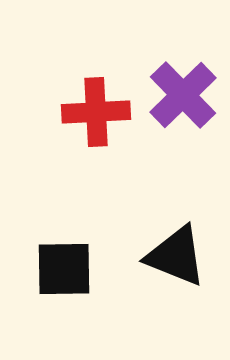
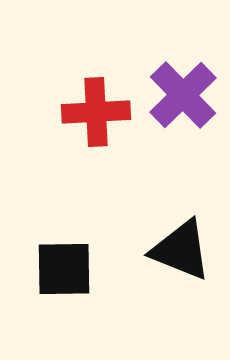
black triangle: moved 5 px right, 6 px up
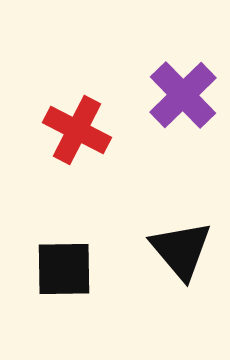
red cross: moved 19 px left, 18 px down; rotated 30 degrees clockwise
black triangle: rotated 28 degrees clockwise
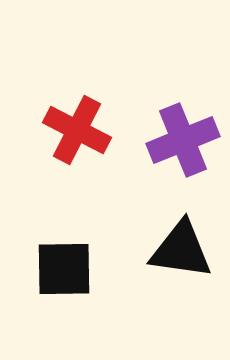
purple cross: moved 45 px down; rotated 22 degrees clockwise
black triangle: rotated 42 degrees counterclockwise
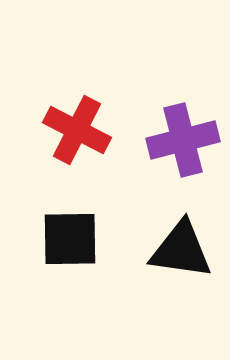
purple cross: rotated 8 degrees clockwise
black square: moved 6 px right, 30 px up
